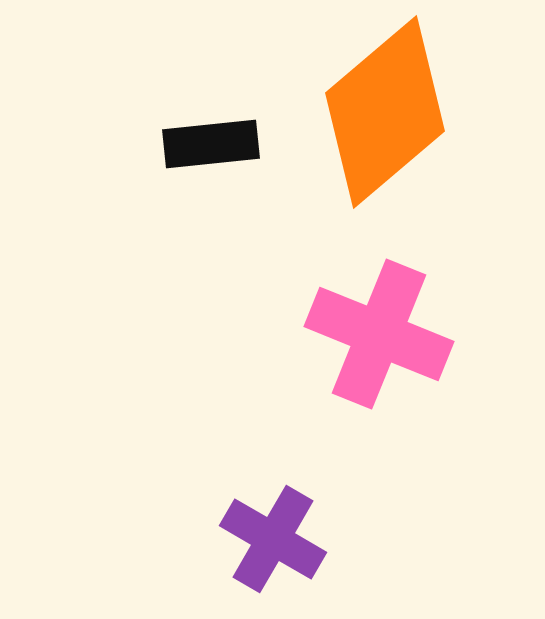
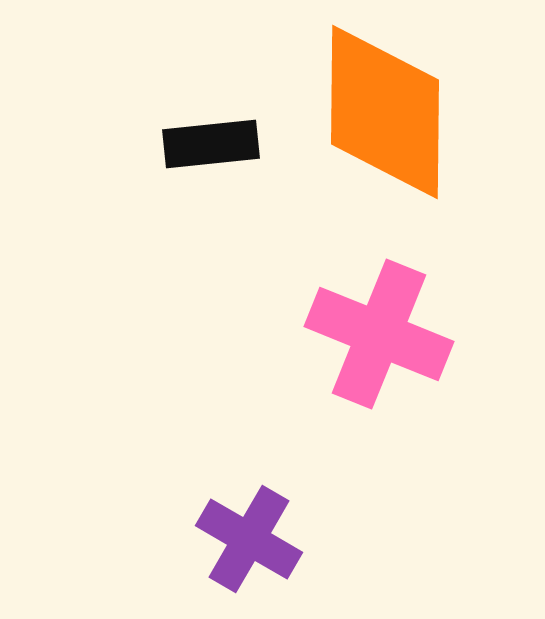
orange diamond: rotated 49 degrees counterclockwise
purple cross: moved 24 px left
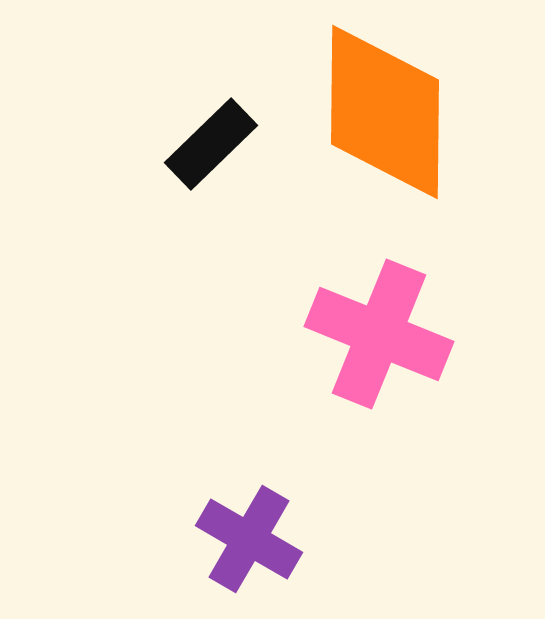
black rectangle: rotated 38 degrees counterclockwise
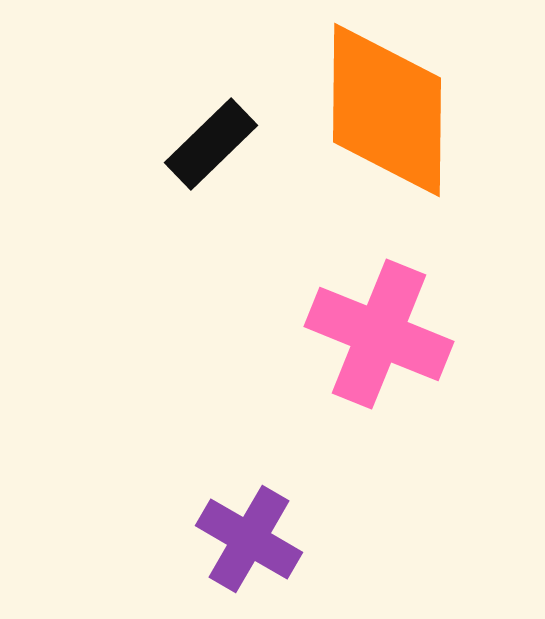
orange diamond: moved 2 px right, 2 px up
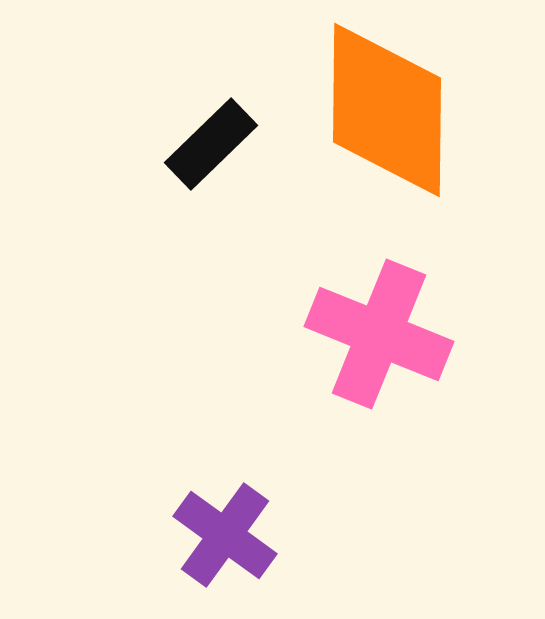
purple cross: moved 24 px left, 4 px up; rotated 6 degrees clockwise
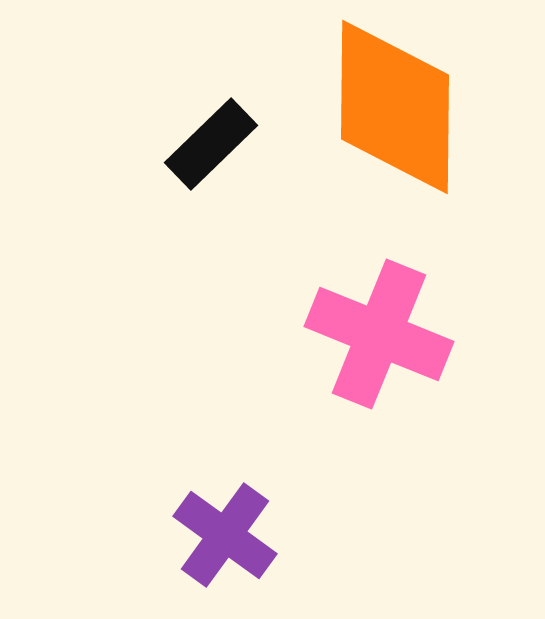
orange diamond: moved 8 px right, 3 px up
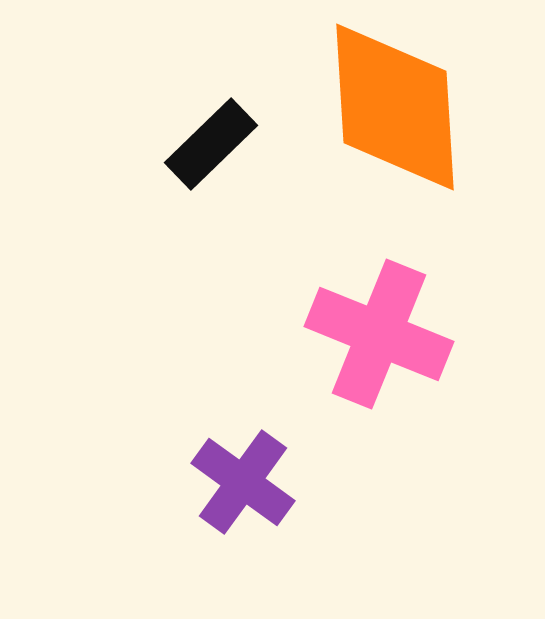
orange diamond: rotated 4 degrees counterclockwise
purple cross: moved 18 px right, 53 px up
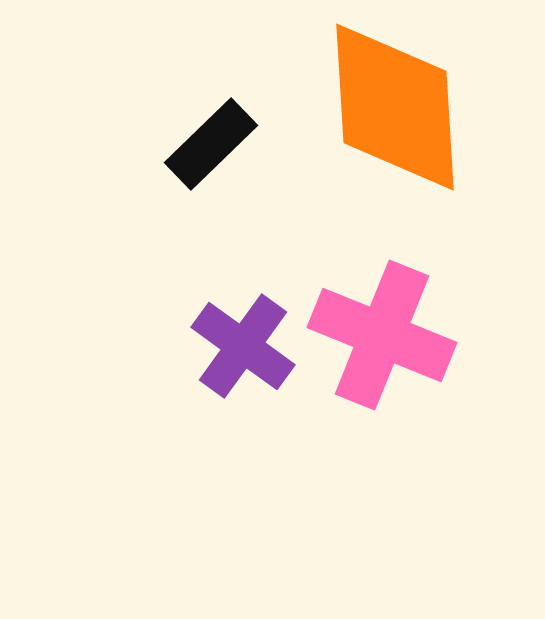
pink cross: moved 3 px right, 1 px down
purple cross: moved 136 px up
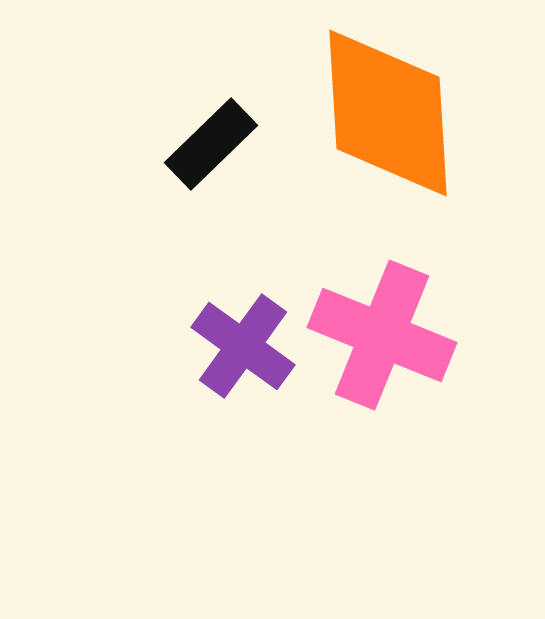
orange diamond: moved 7 px left, 6 px down
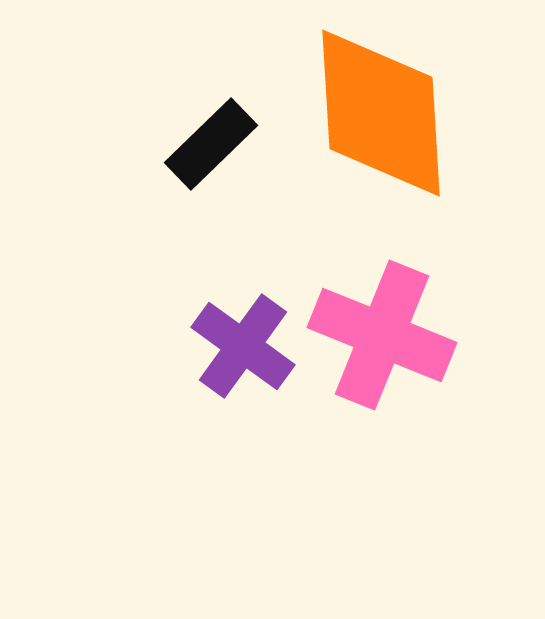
orange diamond: moved 7 px left
